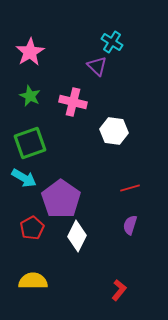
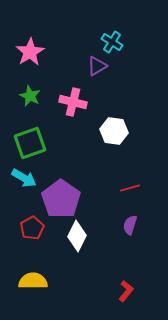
purple triangle: rotated 45 degrees clockwise
red L-shape: moved 7 px right, 1 px down
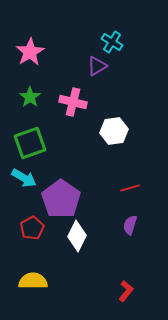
green star: moved 1 px down; rotated 10 degrees clockwise
white hexagon: rotated 16 degrees counterclockwise
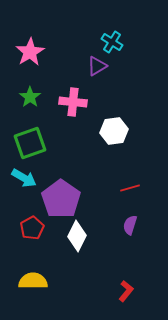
pink cross: rotated 8 degrees counterclockwise
